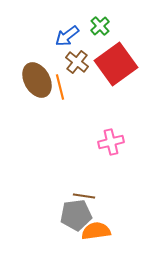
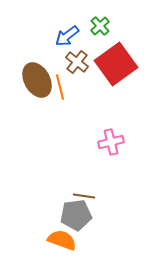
orange semicircle: moved 34 px left, 9 px down; rotated 28 degrees clockwise
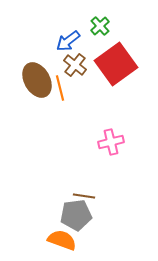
blue arrow: moved 1 px right, 5 px down
brown cross: moved 2 px left, 3 px down
orange line: moved 1 px down
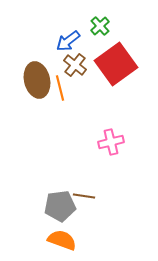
brown ellipse: rotated 16 degrees clockwise
gray pentagon: moved 16 px left, 9 px up
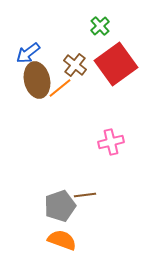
blue arrow: moved 40 px left, 12 px down
orange line: rotated 65 degrees clockwise
brown line: moved 1 px right, 1 px up; rotated 15 degrees counterclockwise
gray pentagon: rotated 12 degrees counterclockwise
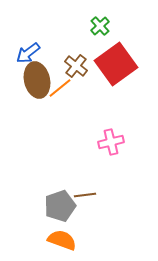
brown cross: moved 1 px right, 1 px down
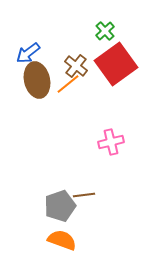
green cross: moved 5 px right, 5 px down
orange line: moved 8 px right, 4 px up
brown line: moved 1 px left
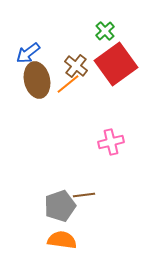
orange semicircle: rotated 12 degrees counterclockwise
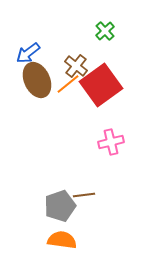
red square: moved 15 px left, 21 px down
brown ellipse: rotated 12 degrees counterclockwise
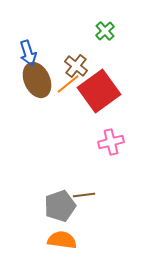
blue arrow: rotated 70 degrees counterclockwise
red square: moved 2 px left, 6 px down
